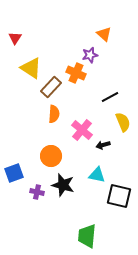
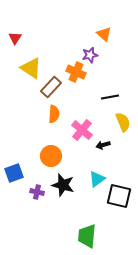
orange cross: moved 1 px up
black line: rotated 18 degrees clockwise
cyan triangle: moved 4 px down; rotated 48 degrees counterclockwise
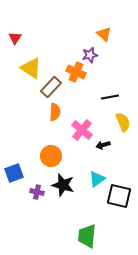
orange semicircle: moved 1 px right, 2 px up
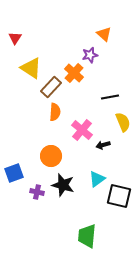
orange cross: moved 2 px left, 1 px down; rotated 18 degrees clockwise
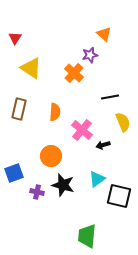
brown rectangle: moved 32 px left, 22 px down; rotated 30 degrees counterclockwise
